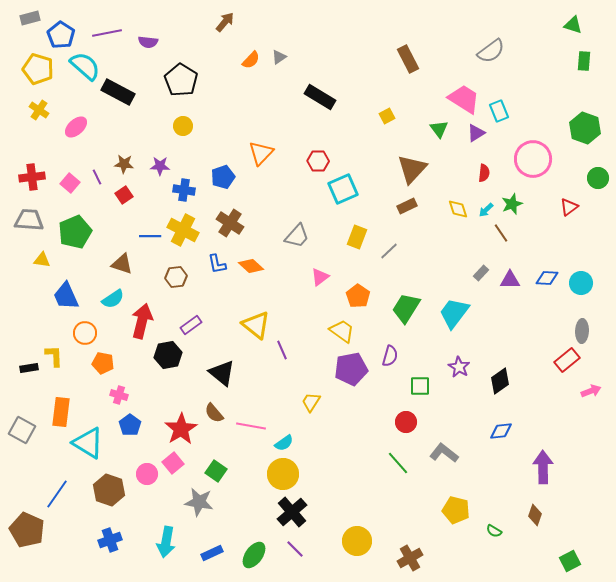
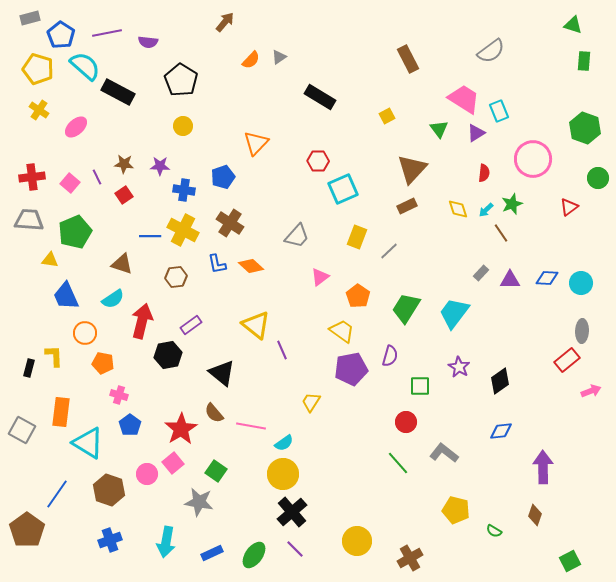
orange triangle at (261, 153): moved 5 px left, 10 px up
yellow triangle at (42, 260): moved 8 px right
black rectangle at (29, 368): rotated 66 degrees counterclockwise
brown pentagon at (27, 530): rotated 12 degrees clockwise
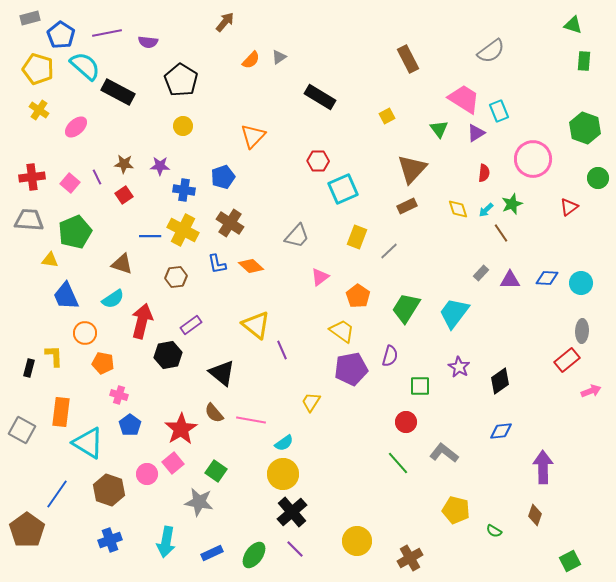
orange triangle at (256, 143): moved 3 px left, 7 px up
pink line at (251, 426): moved 6 px up
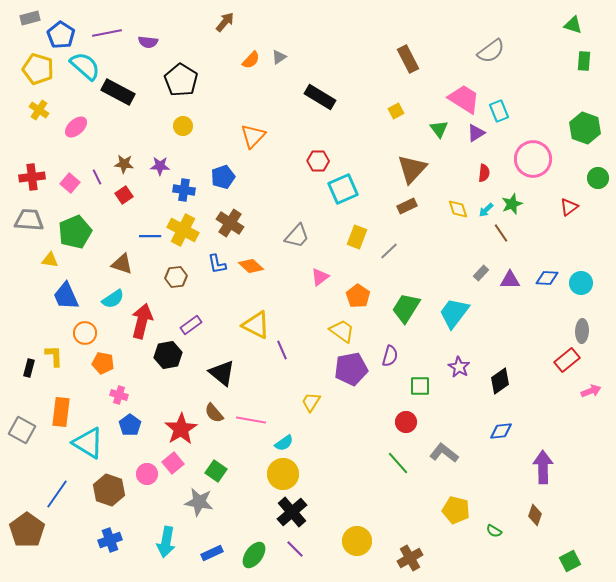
yellow square at (387, 116): moved 9 px right, 5 px up
yellow triangle at (256, 325): rotated 12 degrees counterclockwise
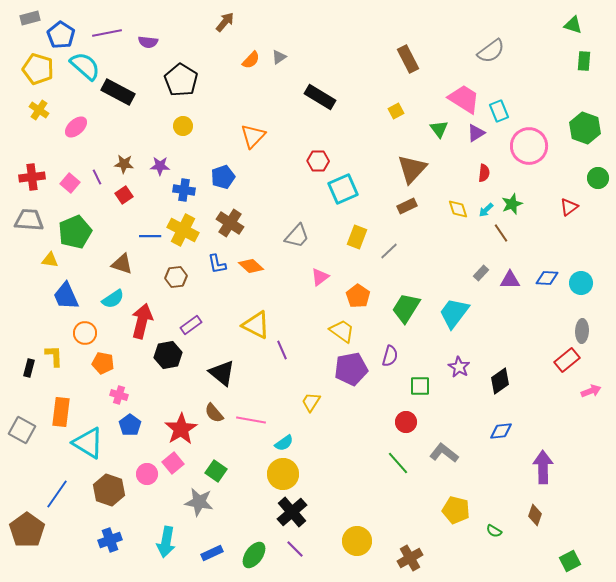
pink circle at (533, 159): moved 4 px left, 13 px up
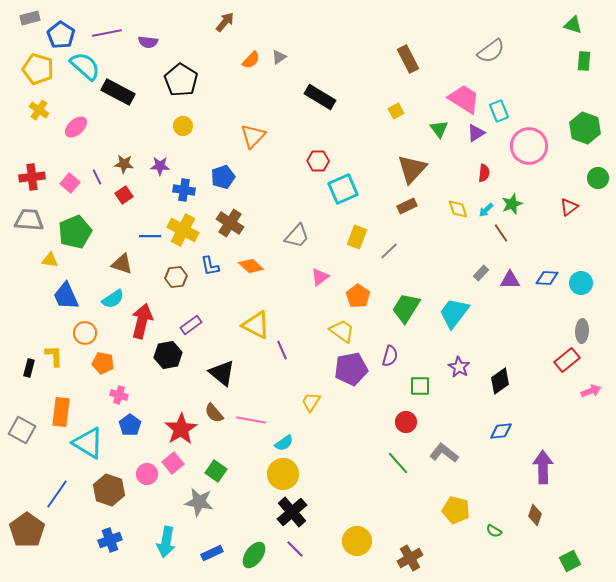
blue L-shape at (217, 264): moved 7 px left, 2 px down
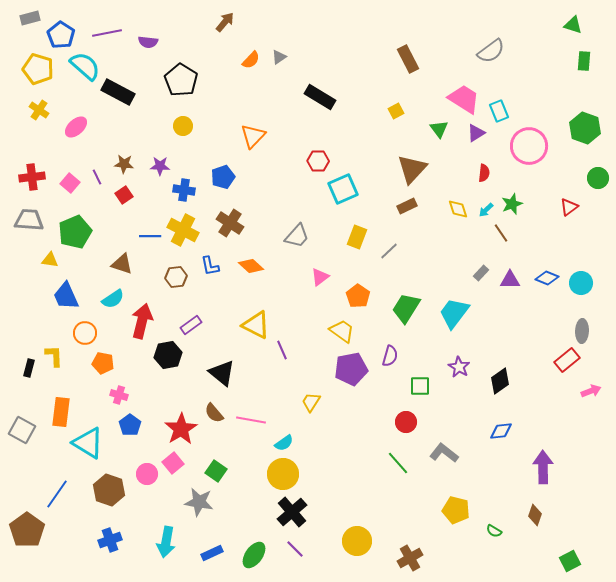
blue diamond at (547, 278): rotated 20 degrees clockwise
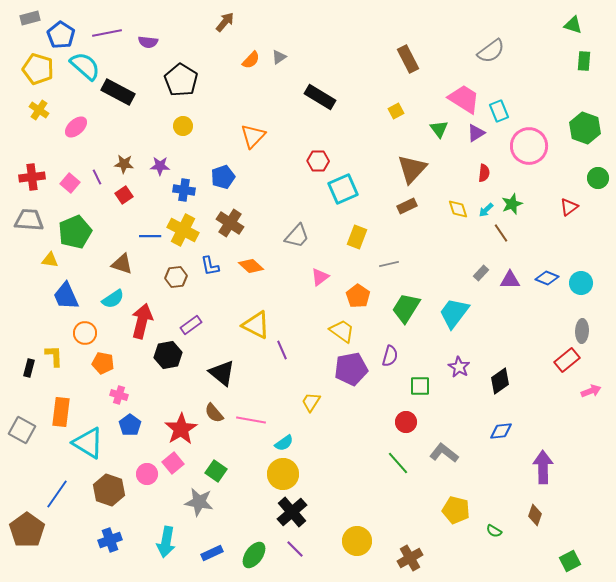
gray line at (389, 251): moved 13 px down; rotated 30 degrees clockwise
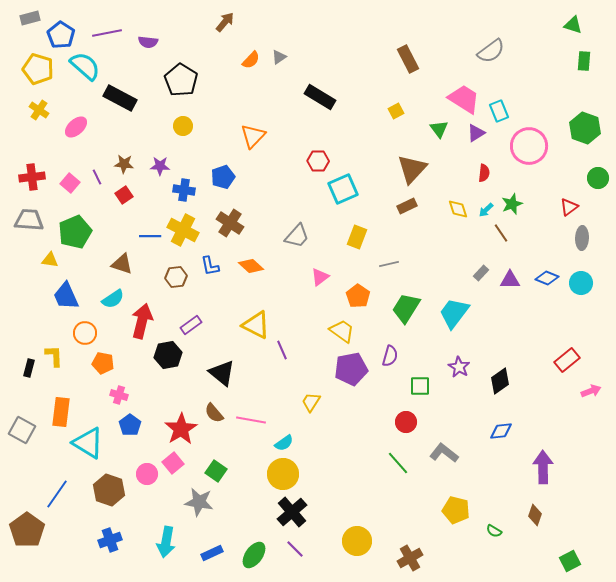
black rectangle at (118, 92): moved 2 px right, 6 px down
gray ellipse at (582, 331): moved 93 px up
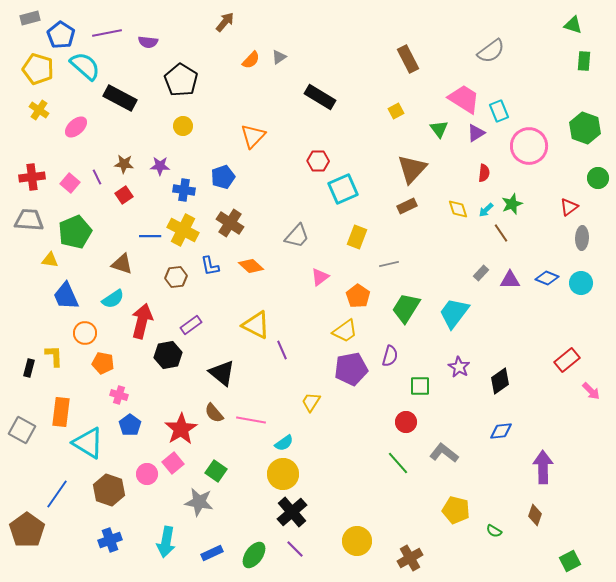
yellow trapezoid at (342, 331): moved 3 px right; rotated 108 degrees clockwise
pink arrow at (591, 391): rotated 66 degrees clockwise
